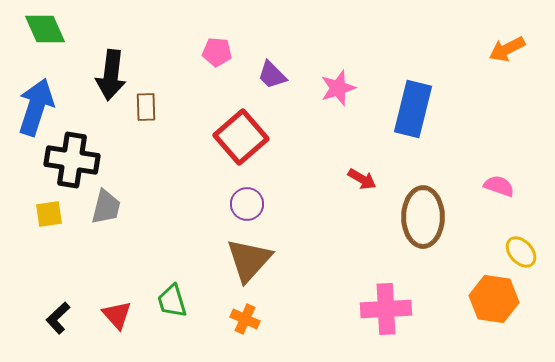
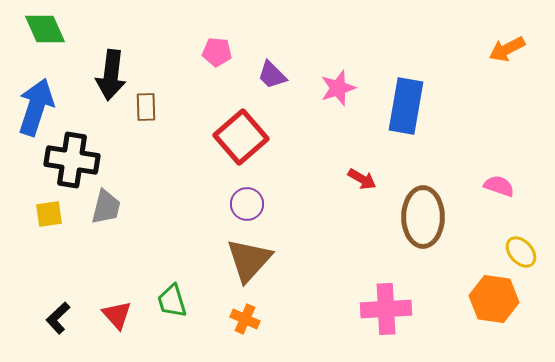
blue rectangle: moved 7 px left, 3 px up; rotated 4 degrees counterclockwise
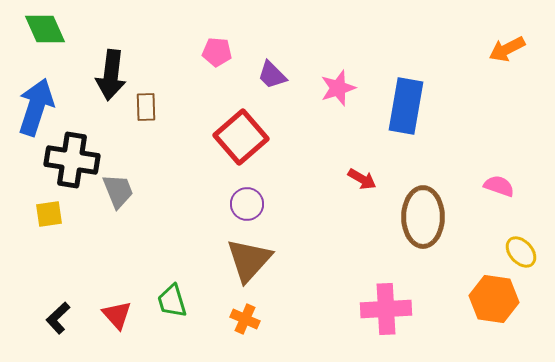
gray trapezoid: moved 12 px right, 16 px up; rotated 36 degrees counterclockwise
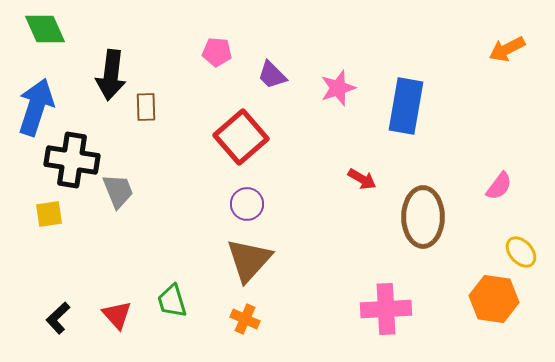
pink semicircle: rotated 108 degrees clockwise
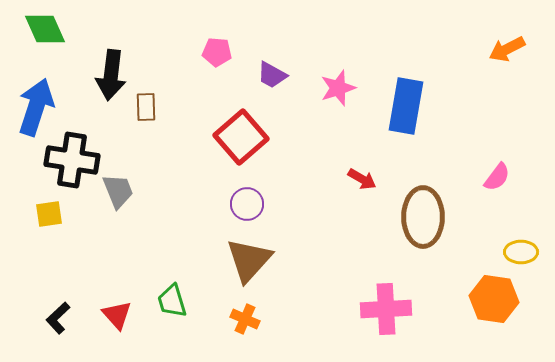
purple trapezoid: rotated 16 degrees counterclockwise
pink semicircle: moved 2 px left, 9 px up
yellow ellipse: rotated 48 degrees counterclockwise
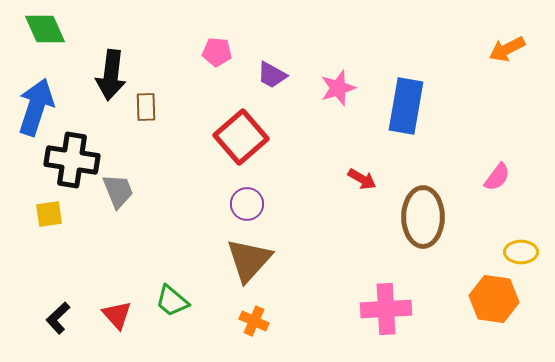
green trapezoid: rotated 33 degrees counterclockwise
orange cross: moved 9 px right, 2 px down
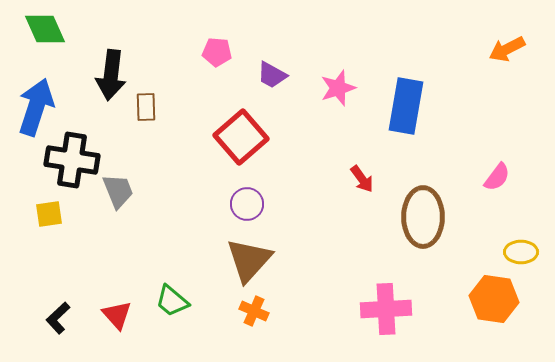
red arrow: rotated 24 degrees clockwise
orange cross: moved 10 px up
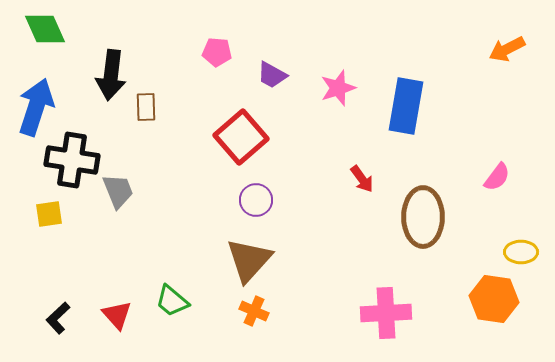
purple circle: moved 9 px right, 4 px up
pink cross: moved 4 px down
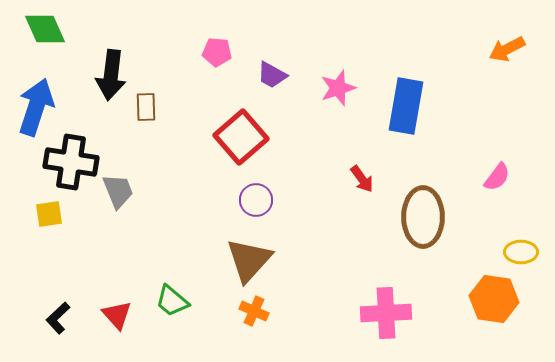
black cross: moved 1 px left, 2 px down
